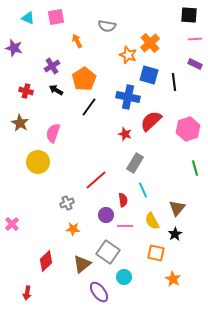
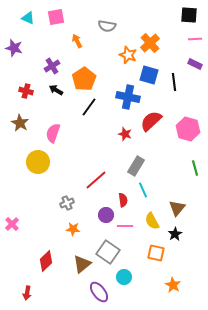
pink hexagon at (188, 129): rotated 25 degrees counterclockwise
gray rectangle at (135, 163): moved 1 px right, 3 px down
orange star at (173, 279): moved 6 px down
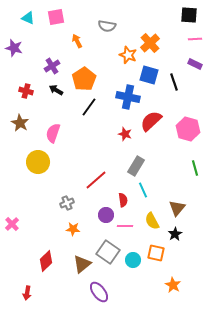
black line at (174, 82): rotated 12 degrees counterclockwise
cyan circle at (124, 277): moved 9 px right, 17 px up
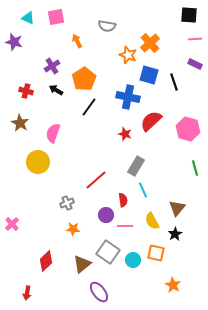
purple star at (14, 48): moved 6 px up
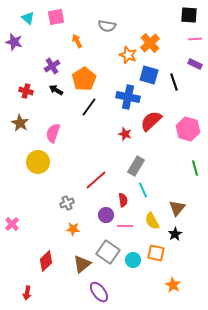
cyan triangle at (28, 18): rotated 16 degrees clockwise
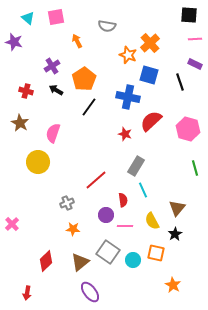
black line at (174, 82): moved 6 px right
brown triangle at (82, 264): moved 2 px left, 2 px up
purple ellipse at (99, 292): moved 9 px left
